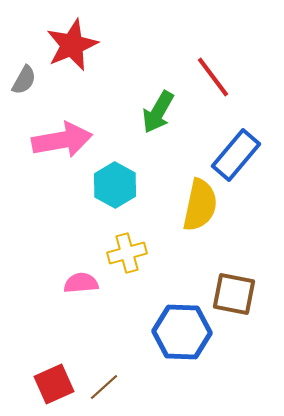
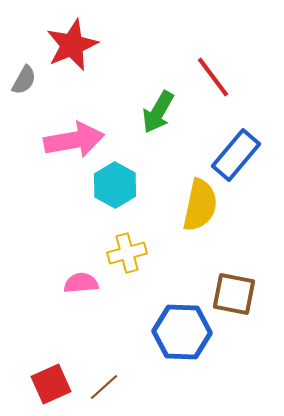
pink arrow: moved 12 px right
red square: moved 3 px left
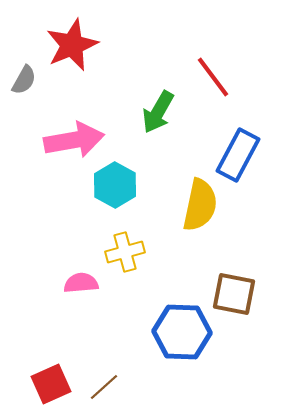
blue rectangle: moved 2 px right; rotated 12 degrees counterclockwise
yellow cross: moved 2 px left, 1 px up
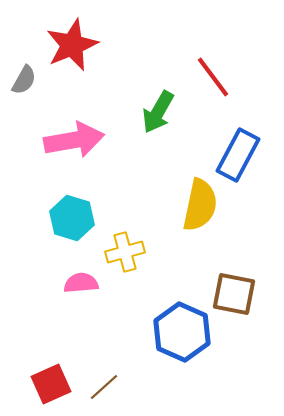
cyan hexagon: moved 43 px left, 33 px down; rotated 12 degrees counterclockwise
blue hexagon: rotated 22 degrees clockwise
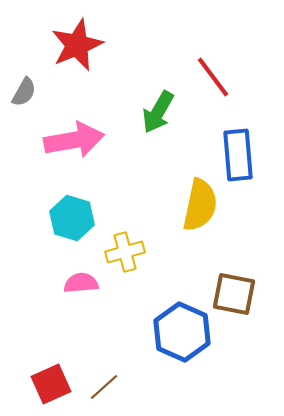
red star: moved 5 px right
gray semicircle: moved 12 px down
blue rectangle: rotated 33 degrees counterclockwise
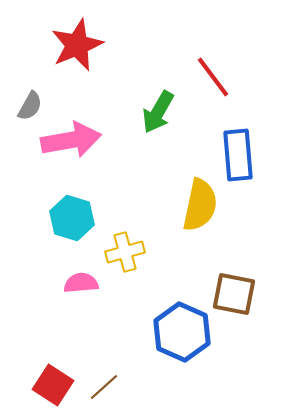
gray semicircle: moved 6 px right, 14 px down
pink arrow: moved 3 px left
red square: moved 2 px right, 1 px down; rotated 33 degrees counterclockwise
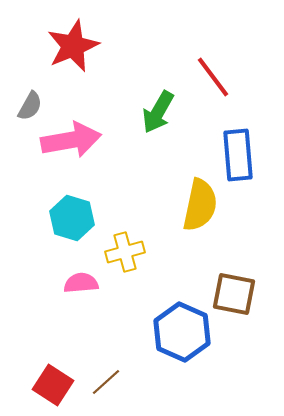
red star: moved 4 px left, 1 px down
brown line: moved 2 px right, 5 px up
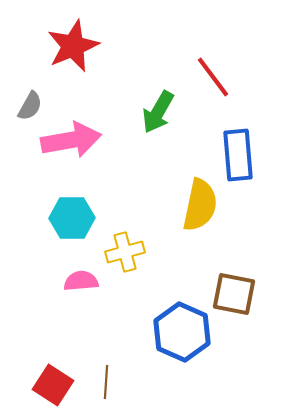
cyan hexagon: rotated 18 degrees counterclockwise
pink semicircle: moved 2 px up
brown line: rotated 44 degrees counterclockwise
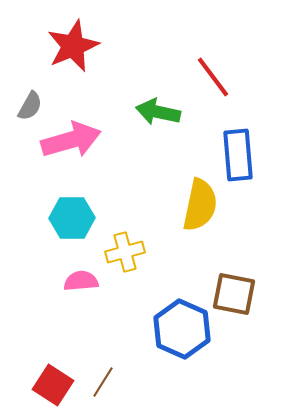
green arrow: rotated 72 degrees clockwise
pink arrow: rotated 6 degrees counterclockwise
blue hexagon: moved 3 px up
brown line: moved 3 px left; rotated 28 degrees clockwise
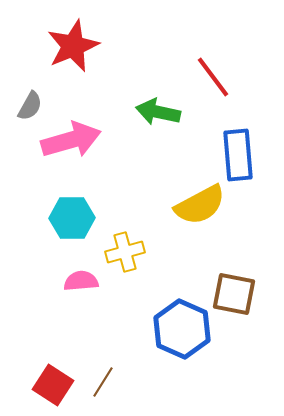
yellow semicircle: rotated 50 degrees clockwise
